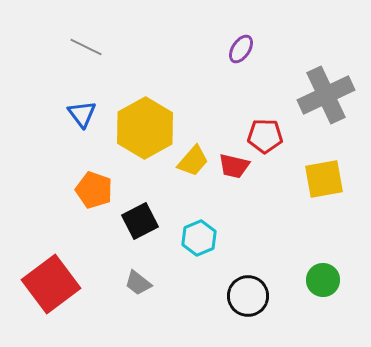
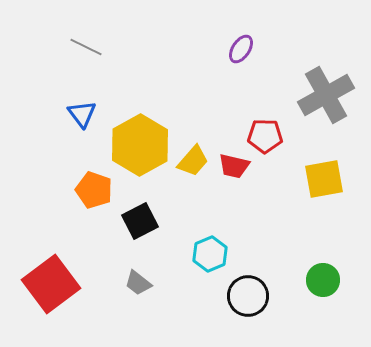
gray cross: rotated 4 degrees counterclockwise
yellow hexagon: moved 5 px left, 17 px down
cyan hexagon: moved 11 px right, 16 px down
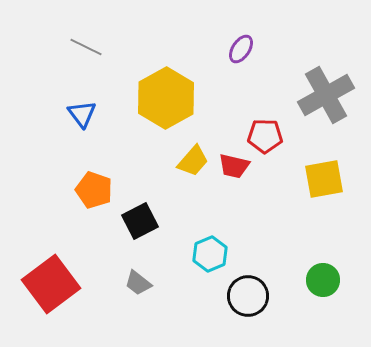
yellow hexagon: moved 26 px right, 47 px up
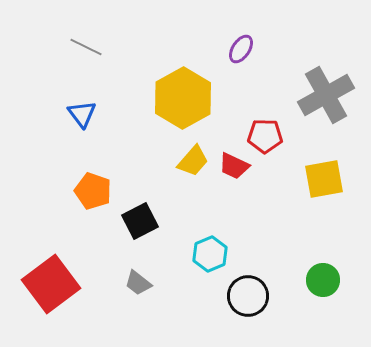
yellow hexagon: moved 17 px right
red trapezoid: rotated 12 degrees clockwise
orange pentagon: moved 1 px left, 1 px down
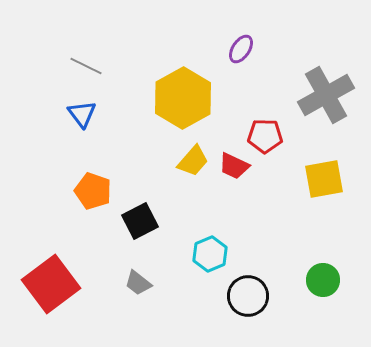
gray line: moved 19 px down
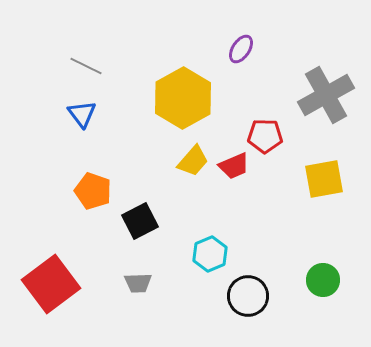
red trapezoid: rotated 48 degrees counterclockwise
gray trapezoid: rotated 40 degrees counterclockwise
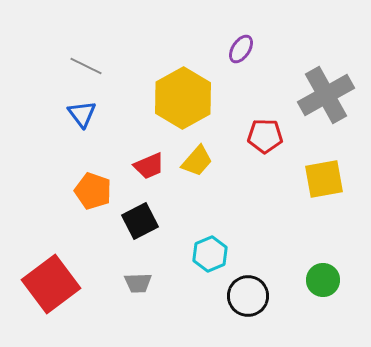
yellow trapezoid: moved 4 px right
red trapezoid: moved 85 px left
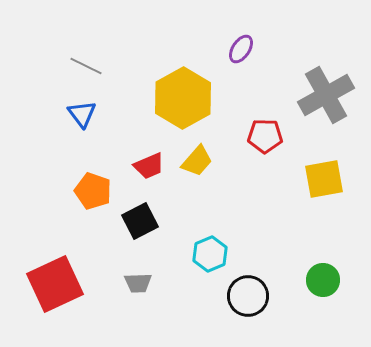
red square: moved 4 px right; rotated 12 degrees clockwise
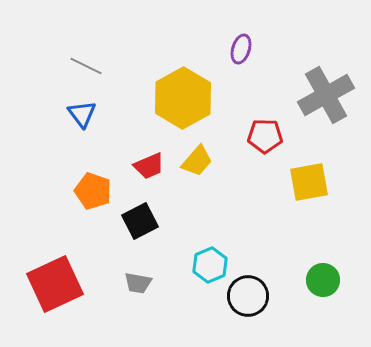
purple ellipse: rotated 16 degrees counterclockwise
yellow square: moved 15 px left, 3 px down
cyan hexagon: moved 11 px down
gray trapezoid: rotated 12 degrees clockwise
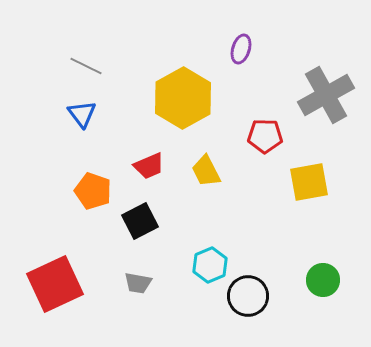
yellow trapezoid: moved 9 px right, 10 px down; rotated 112 degrees clockwise
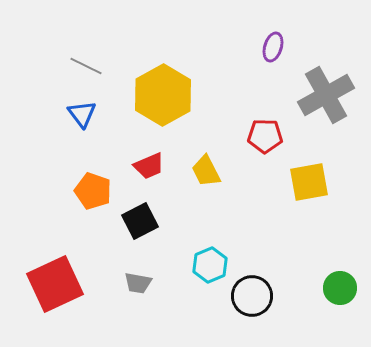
purple ellipse: moved 32 px right, 2 px up
yellow hexagon: moved 20 px left, 3 px up
green circle: moved 17 px right, 8 px down
black circle: moved 4 px right
